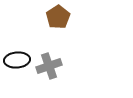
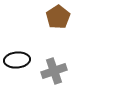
gray cross: moved 5 px right, 5 px down
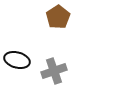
black ellipse: rotated 20 degrees clockwise
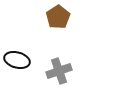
gray cross: moved 5 px right
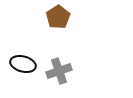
black ellipse: moved 6 px right, 4 px down
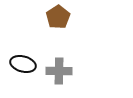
gray cross: rotated 20 degrees clockwise
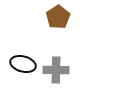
gray cross: moved 3 px left, 1 px up
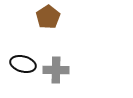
brown pentagon: moved 10 px left
